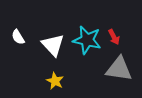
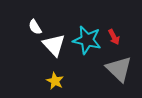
white semicircle: moved 17 px right, 10 px up
white triangle: moved 1 px right
gray triangle: rotated 36 degrees clockwise
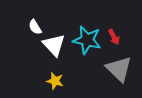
yellow star: rotated 12 degrees counterclockwise
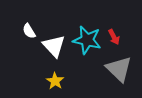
white semicircle: moved 6 px left, 4 px down
white triangle: moved 1 px down
yellow star: rotated 18 degrees clockwise
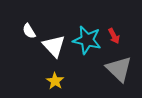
red arrow: moved 1 px up
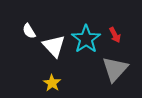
red arrow: moved 1 px right, 1 px up
cyan star: moved 1 px left, 1 px up; rotated 24 degrees clockwise
gray triangle: moved 4 px left; rotated 28 degrees clockwise
yellow star: moved 3 px left, 2 px down
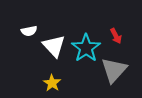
white semicircle: rotated 70 degrees counterclockwise
red arrow: moved 1 px right, 1 px down
cyan star: moved 9 px down
gray triangle: moved 1 px left, 1 px down
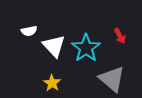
red arrow: moved 4 px right
gray triangle: moved 2 px left, 9 px down; rotated 32 degrees counterclockwise
